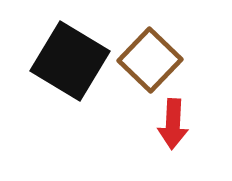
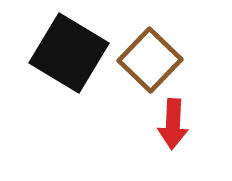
black square: moved 1 px left, 8 px up
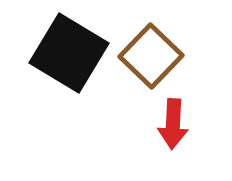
brown square: moved 1 px right, 4 px up
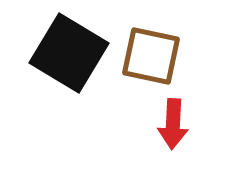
brown square: rotated 32 degrees counterclockwise
